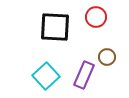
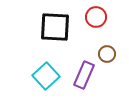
brown circle: moved 3 px up
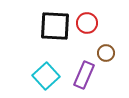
red circle: moved 9 px left, 6 px down
black square: moved 1 px up
brown circle: moved 1 px left, 1 px up
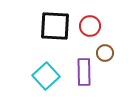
red circle: moved 3 px right, 3 px down
brown circle: moved 1 px left
purple rectangle: moved 3 px up; rotated 24 degrees counterclockwise
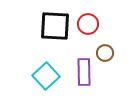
red circle: moved 2 px left, 2 px up
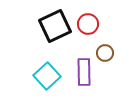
black square: rotated 28 degrees counterclockwise
cyan square: moved 1 px right
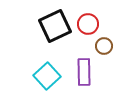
brown circle: moved 1 px left, 7 px up
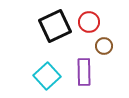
red circle: moved 1 px right, 2 px up
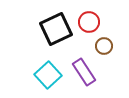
black square: moved 1 px right, 3 px down
purple rectangle: rotated 32 degrees counterclockwise
cyan square: moved 1 px right, 1 px up
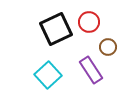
brown circle: moved 4 px right, 1 px down
purple rectangle: moved 7 px right, 2 px up
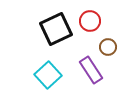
red circle: moved 1 px right, 1 px up
